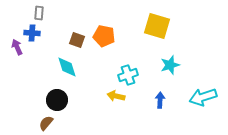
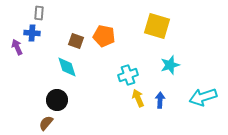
brown square: moved 1 px left, 1 px down
yellow arrow: moved 22 px right, 2 px down; rotated 54 degrees clockwise
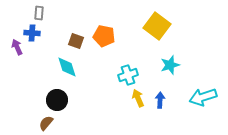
yellow square: rotated 20 degrees clockwise
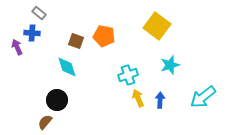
gray rectangle: rotated 56 degrees counterclockwise
cyan arrow: rotated 20 degrees counterclockwise
brown semicircle: moved 1 px left, 1 px up
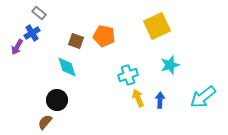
yellow square: rotated 28 degrees clockwise
blue cross: rotated 35 degrees counterclockwise
purple arrow: rotated 126 degrees counterclockwise
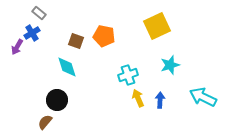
cyan arrow: rotated 64 degrees clockwise
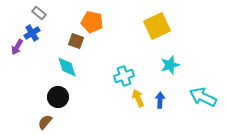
orange pentagon: moved 12 px left, 14 px up
cyan cross: moved 4 px left, 1 px down
black circle: moved 1 px right, 3 px up
